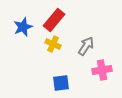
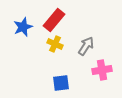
yellow cross: moved 2 px right
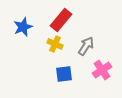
red rectangle: moved 7 px right
pink cross: rotated 24 degrees counterclockwise
blue square: moved 3 px right, 9 px up
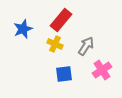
blue star: moved 2 px down
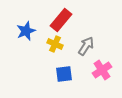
blue star: moved 3 px right, 2 px down
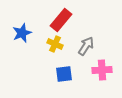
blue star: moved 4 px left, 2 px down
pink cross: rotated 30 degrees clockwise
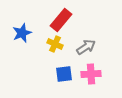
gray arrow: moved 1 px down; rotated 24 degrees clockwise
pink cross: moved 11 px left, 4 px down
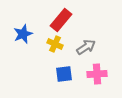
blue star: moved 1 px right, 1 px down
pink cross: moved 6 px right
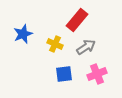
red rectangle: moved 16 px right
pink cross: rotated 18 degrees counterclockwise
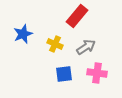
red rectangle: moved 4 px up
pink cross: moved 1 px up; rotated 30 degrees clockwise
